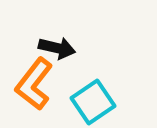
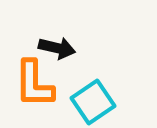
orange L-shape: rotated 38 degrees counterclockwise
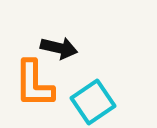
black arrow: moved 2 px right
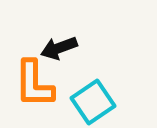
black arrow: rotated 147 degrees clockwise
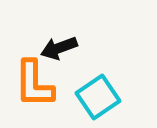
cyan square: moved 5 px right, 5 px up
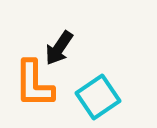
black arrow: rotated 36 degrees counterclockwise
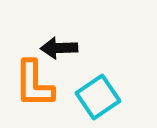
black arrow: rotated 54 degrees clockwise
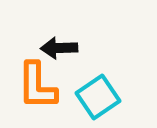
orange L-shape: moved 3 px right, 2 px down
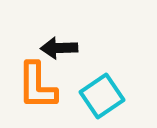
cyan square: moved 4 px right, 1 px up
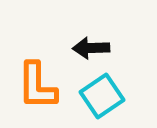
black arrow: moved 32 px right
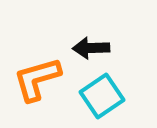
orange L-shape: moved 7 px up; rotated 74 degrees clockwise
